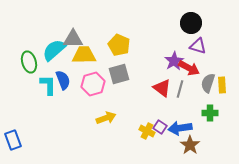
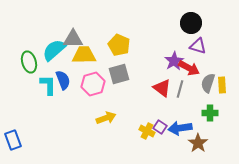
brown star: moved 8 px right, 2 px up
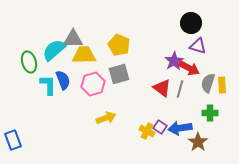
brown star: moved 1 px up
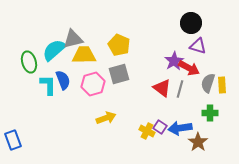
gray triangle: rotated 15 degrees counterclockwise
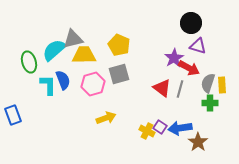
purple star: moved 3 px up
green cross: moved 10 px up
blue rectangle: moved 25 px up
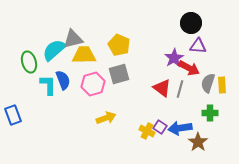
purple triangle: rotated 12 degrees counterclockwise
green cross: moved 10 px down
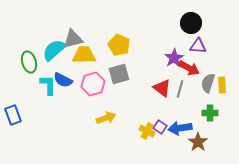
blue semicircle: rotated 138 degrees clockwise
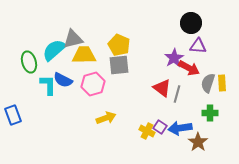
gray square: moved 9 px up; rotated 10 degrees clockwise
yellow rectangle: moved 2 px up
gray line: moved 3 px left, 5 px down
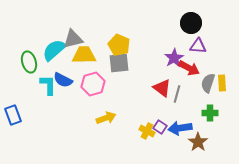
gray square: moved 2 px up
